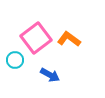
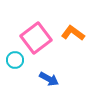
orange L-shape: moved 4 px right, 6 px up
blue arrow: moved 1 px left, 4 px down
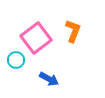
orange L-shape: moved 2 px up; rotated 75 degrees clockwise
cyan circle: moved 1 px right
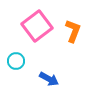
pink square: moved 1 px right, 12 px up
cyan circle: moved 1 px down
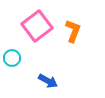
cyan circle: moved 4 px left, 3 px up
blue arrow: moved 1 px left, 2 px down
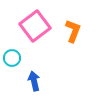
pink square: moved 2 px left
blue arrow: moved 14 px left; rotated 132 degrees counterclockwise
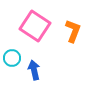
pink square: rotated 20 degrees counterclockwise
blue arrow: moved 11 px up
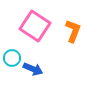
blue arrow: moved 1 px left, 1 px up; rotated 126 degrees clockwise
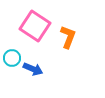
orange L-shape: moved 5 px left, 6 px down
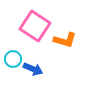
orange L-shape: moved 3 px left, 3 px down; rotated 85 degrees clockwise
cyan circle: moved 1 px right, 1 px down
